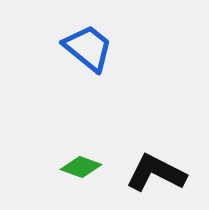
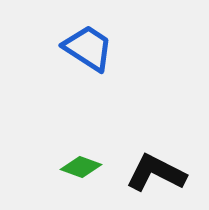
blue trapezoid: rotated 6 degrees counterclockwise
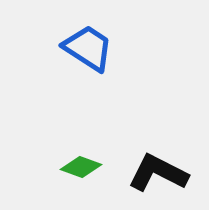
black L-shape: moved 2 px right
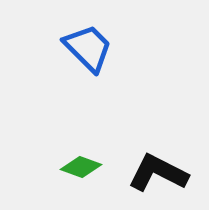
blue trapezoid: rotated 12 degrees clockwise
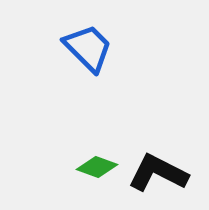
green diamond: moved 16 px right
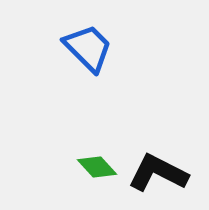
green diamond: rotated 27 degrees clockwise
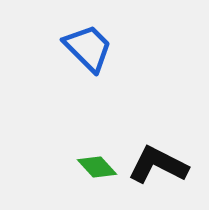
black L-shape: moved 8 px up
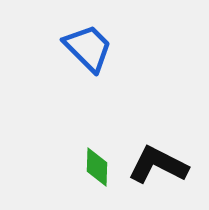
green diamond: rotated 45 degrees clockwise
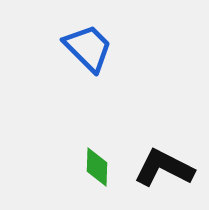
black L-shape: moved 6 px right, 3 px down
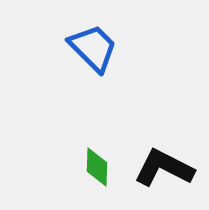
blue trapezoid: moved 5 px right
